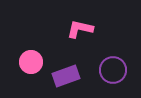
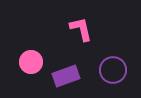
pink L-shape: moved 1 px right; rotated 64 degrees clockwise
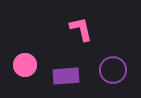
pink circle: moved 6 px left, 3 px down
purple rectangle: rotated 16 degrees clockwise
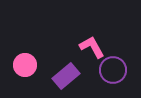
pink L-shape: moved 11 px right, 18 px down; rotated 16 degrees counterclockwise
purple rectangle: rotated 36 degrees counterclockwise
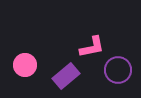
pink L-shape: rotated 108 degrees clockwise
purple circle: moved 5 px right
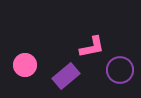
purple circle: moved 2 px right
